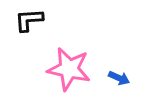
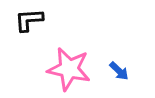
blue arrow: moved 7 px up; rotated 20 degrees clockwise
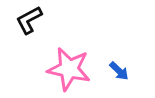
black L-shape: rotated 24 degrees counterclockwise
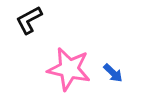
blue arrow: moved 6 px left, 2 px down
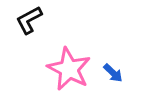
pink star: rotated 15 degrees clockwise
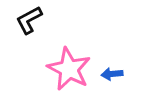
blue arrow: moved 1 px left, 1 px down; rotated 130 degrees clockwise
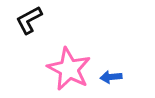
blue arrow: moved 1 px left, 3 px down
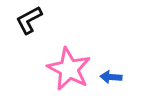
blue arrow: rotated 10 degrees clockwise
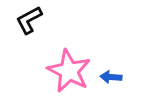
pink star: moved 2 px down
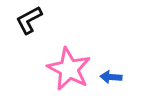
pink star: moved 2 px up
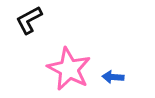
blue arrow: moved 2 px right
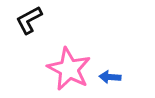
blue arrow: moved 3 px left
